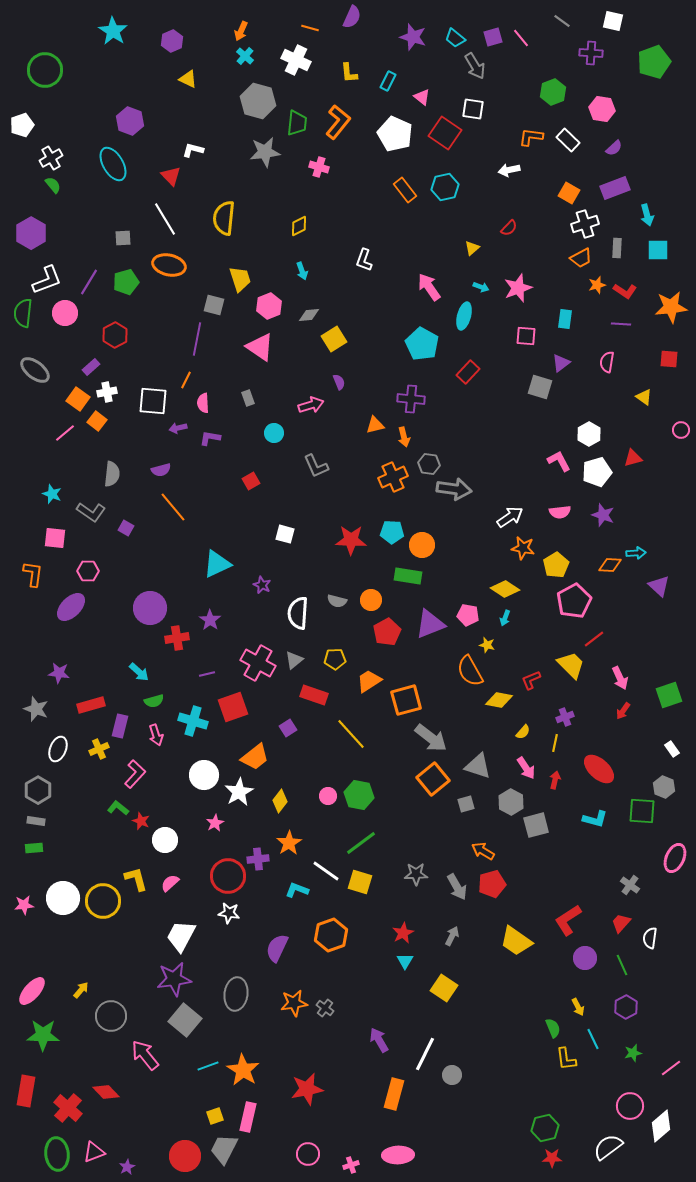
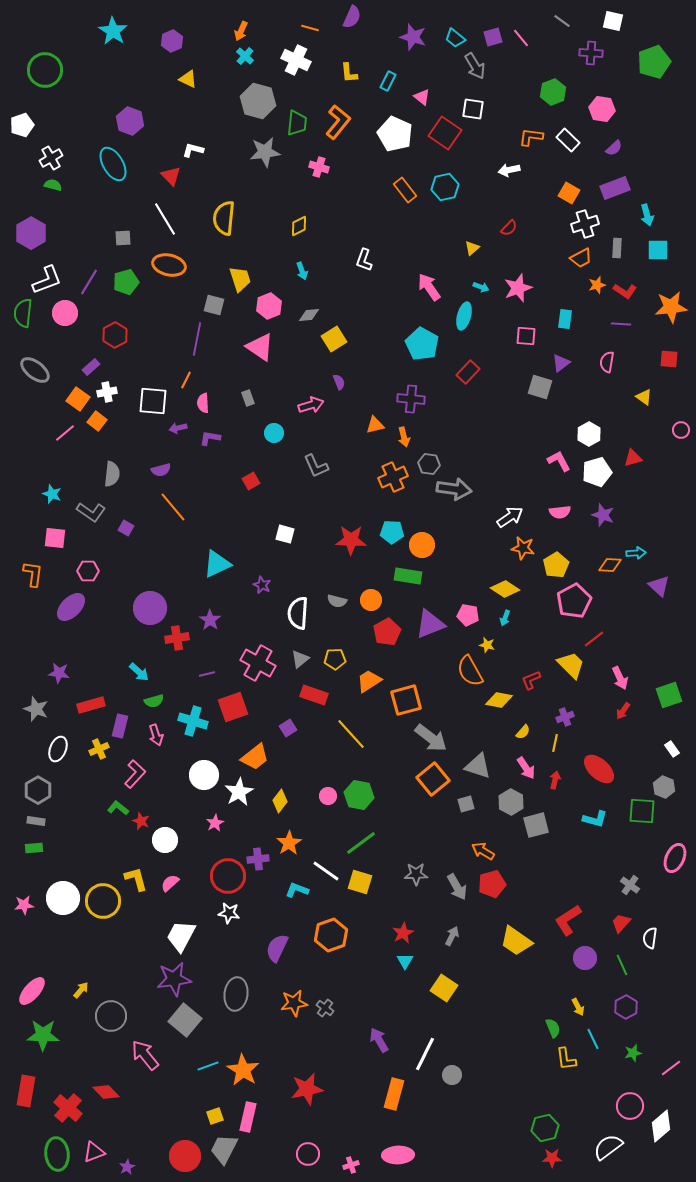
green semicircle at (53, 185): rotated 36 degrees counterclockwise
gray triangle at (294, 660): moved 6 px right, 1 px up
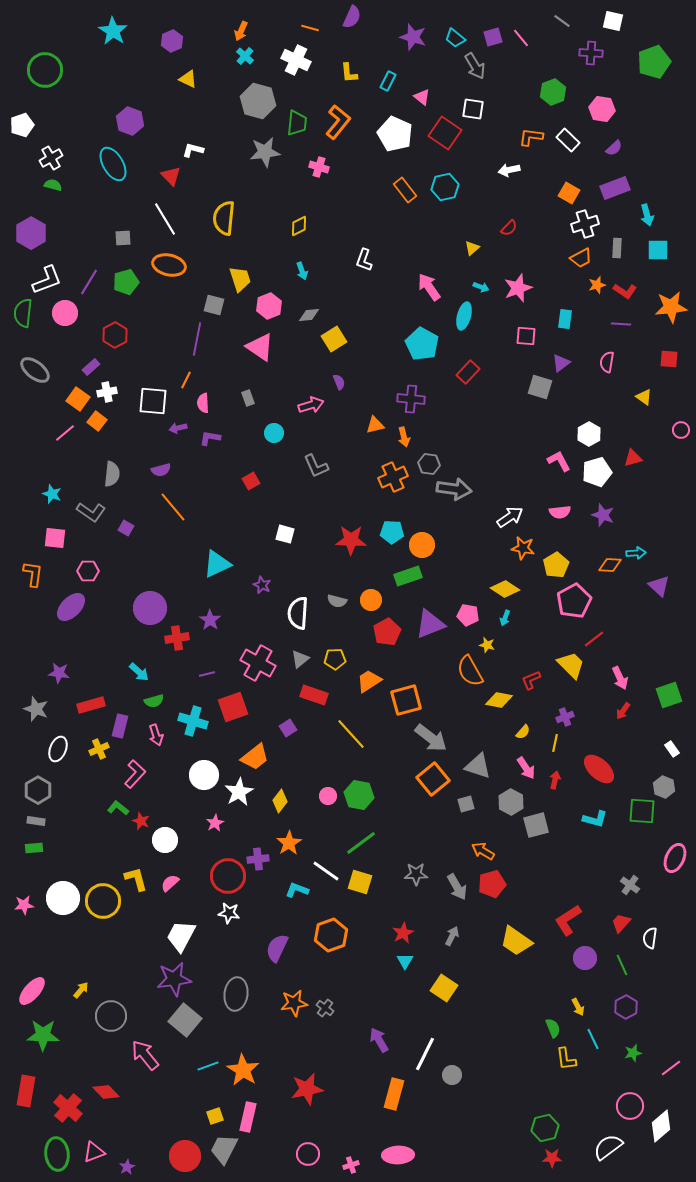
green rectangle at (408, 576): rotated 28 degrees counterclockwise
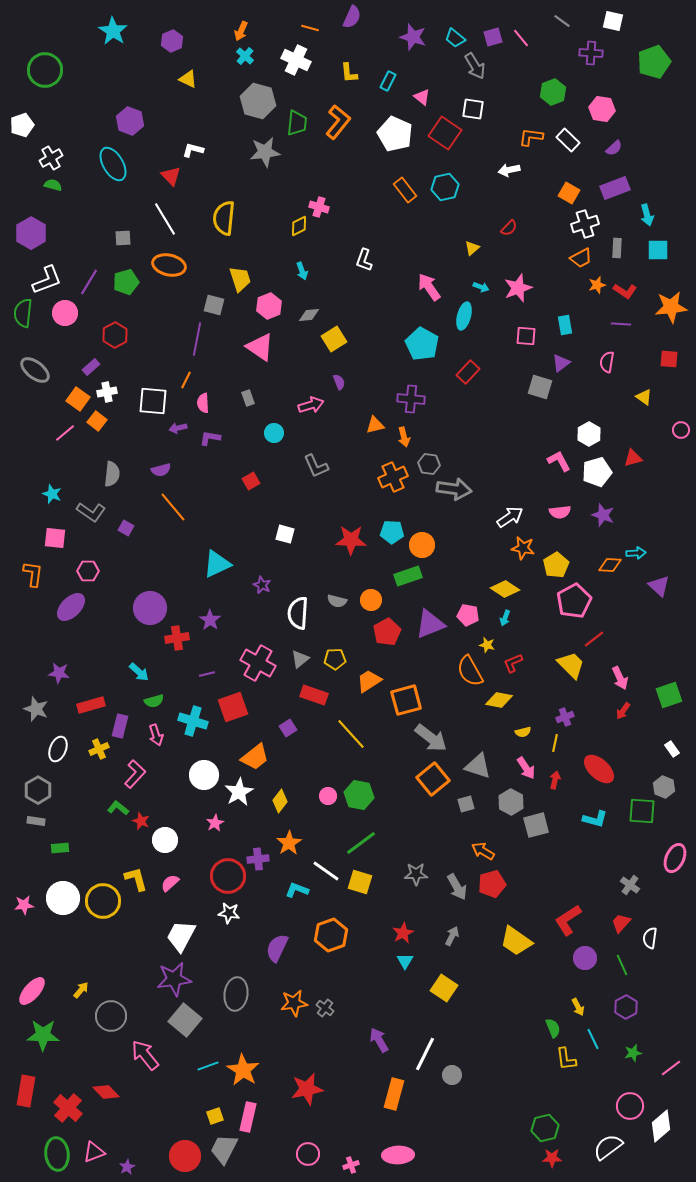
pink cross at (319, 167): moved 40 px down
cyan rectangle at (565, 319): moved 6 px down; rotated 18 degrees counterclockwise
red L-shape at (531, 680): moved 18 px left, 17 px up
yellow semicircle at (523, 732): rotated 35 degrees clockwise
green rectangle at (34, 848): moved 26 px right
